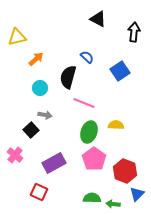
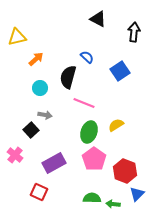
yellow semicircle: rotated 35 degrees counterclockwise
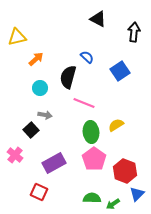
green ellipse: moved 2 px right; rotated 25 degrees counterclockwise
green arrow: rotated 40 degrees counterclockwise
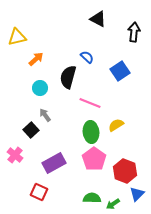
pink line: moved 6 px right
gray arrow: rotated 136 degrees counterclockwise
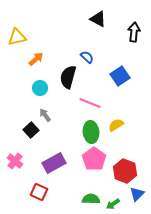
blue square: moved 5 px down
pink cross: moved 6 px down
green semicircle: moved 1 px left, 1 px down
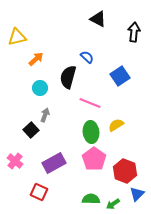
gray arrow: rotated 56 degrees clockwise
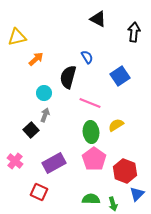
blue semicircle: rotated 16 degrees clockwise
cyan circle: moved 4 px right, 5 px down
green arrow: rotated 72 degrees counterclockwise
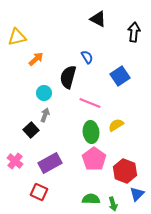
purple rectangle: moved 4 px left
